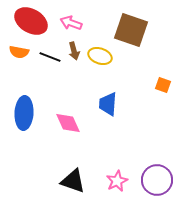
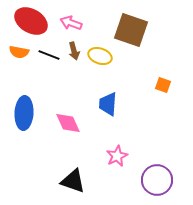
black line: moved 1 px left, 2 px up
pink star: moved 25 px up
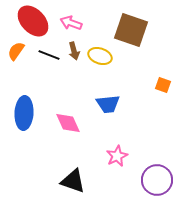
red ellipse: moved 2 px right; rotated 16 degrees clockwise
orange semicircle: moved 3 px left, 1 px up; rotated 114 degrees clockwise
blue trapezoid: rotated 100 degrees counterclockwise
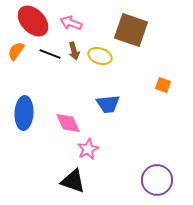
black line: moved 1 px right, 1 px up
pink star: moved 29 px left, 7 px up
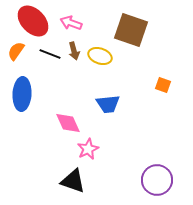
blue ellipse: moved 2 px left, 19 px up
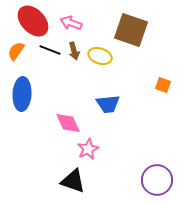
black line: moved 4 px up
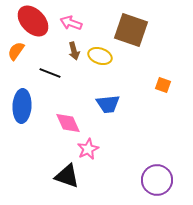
black line: moved 23 px down
blue ellipse: moved 12 px down
black triangle: moved 6 px left, 5 px up
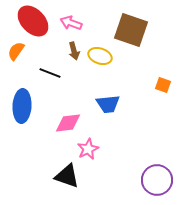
pink diamond: rotated 72 degrees counterclockwise
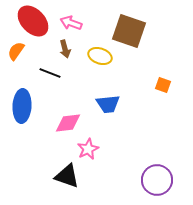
brown square: moved 2 px left, 1 px down
brown arrow: moved 9 px left, 2 px up
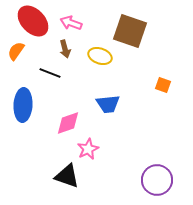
brown square: moved 1 px right
blue ellipse: moved 1 px right, 1 px up
pink diamond: rotated 12 degrees counterclockwise
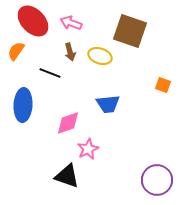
brown arrow: moved 5 px right, 3 px down
